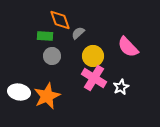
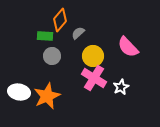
orange diamond: rotated 60 degrees clockwise
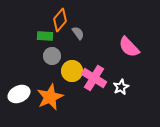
gray semicircle: rotated 96 degrees clockwise
pink semicircle: moved 1 px right
yellow circle: moved 21 px left, 15 px down
white ellipse: moved 2 px down; rotated 35 degrees counterclockwise
orange star: moved 3 px right, 1 px down
